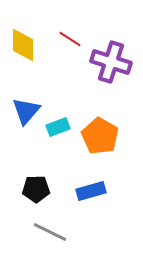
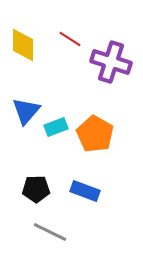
cyan rectangle: moved 2 px left
orange pentagon: moved 5 px left, 2 px up
blue rectangle: moved 6 px left; rotated 36 degrees clockwise
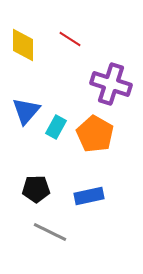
purple cross: moved 22 px down
cyan rectangle: rotated 40 degrees counterclockwise
blue rectangle: moved 4 px right, 5 px down; rotated 32 degrees counterclockwise
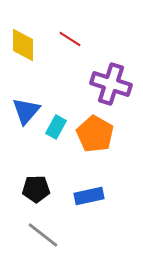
gray line: moved 7 px left, 3 px down; rotated 12 degrees clockwise
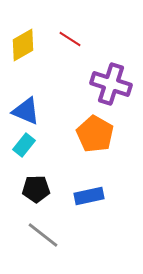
yellow diamond: rotated 60 degrees clockwise
blue triangle: rotated 48 degrees counterclockwise
cyan rectangle: moved 32 px left, 18 px down; rotated 10 degrees clockwise
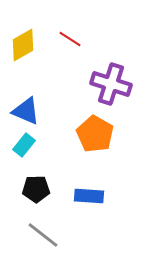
blue rectangle: rotated 16 degrees clockwise
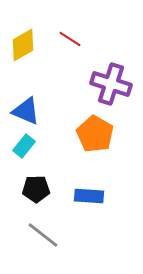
cyan rectangle: moved 1 px down
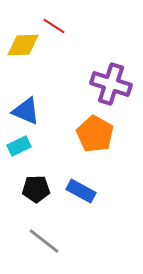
red line: moved 16 px left, 13 px up
yellow diamond: rotated 28 degrees clockwise
cyan rectangle: moved 5 px left; rotated 25 degrees clockwise
blue rectangle: moved 8 px left, 5 px up; rotated 24 degrees clockwise
gray line: moved 1 px right, 6 px down
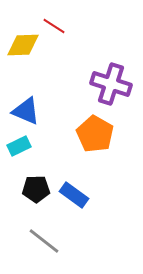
blue rectangle: moved 7 px left, 4 px down; rotated 8 degrees clockwise
